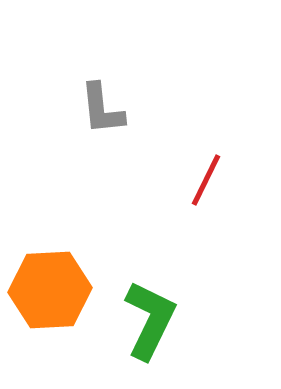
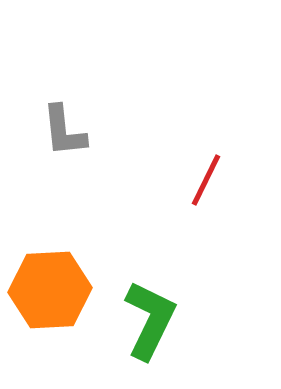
gray L-shape: moved 38 px left, 22 px down
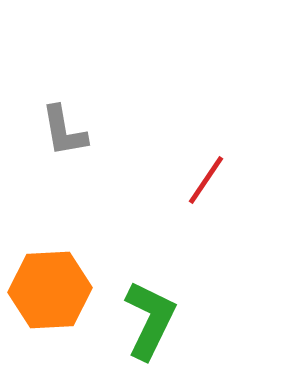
gray L-shape: rotated 4 degrees counterclockwise
red line: rotated 8 degrees clockwise
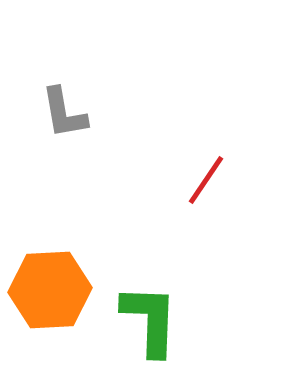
gray L-shape: moved 18 px up
green L-shape: rotated 24 degrees counterclockwise
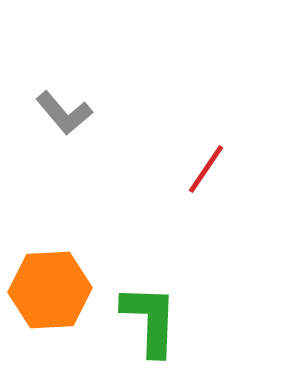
gray L-shape: rotated 30 degrees counterclockwise
red line: moved 11 px up
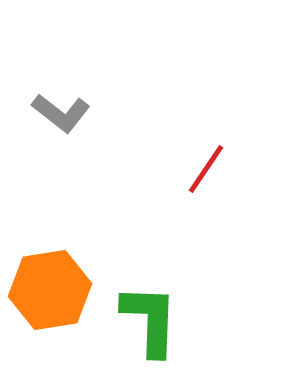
gray L-shape: moved 3 px left; rotated 12 degrees counterclockwise
orange hexagon: rotated 6 degrees counterclockwise
